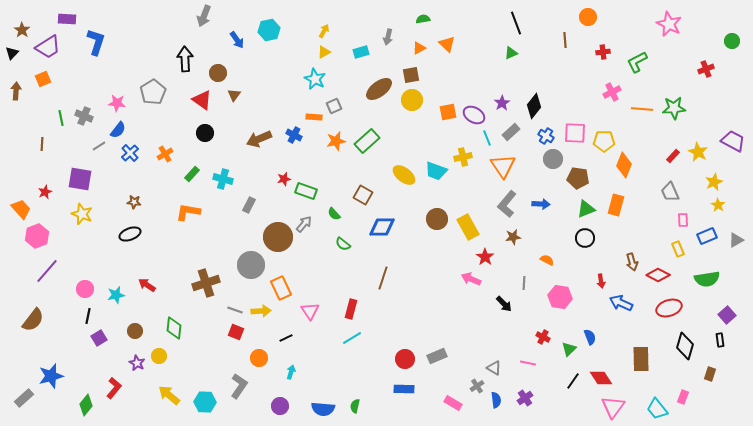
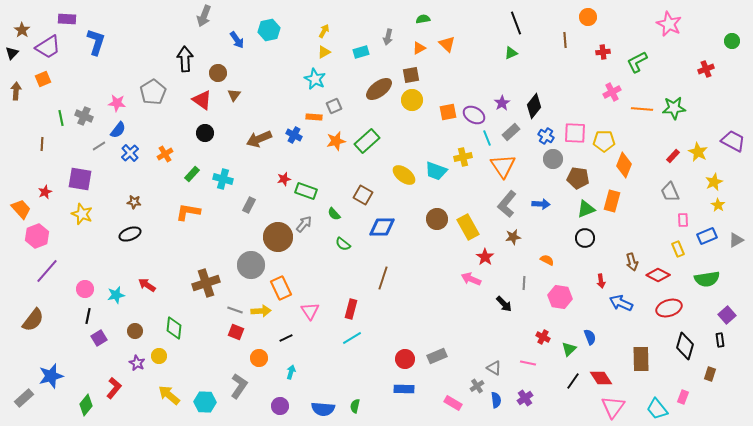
orange rectangle at (616, 205): moved 4 px left, 4 px up
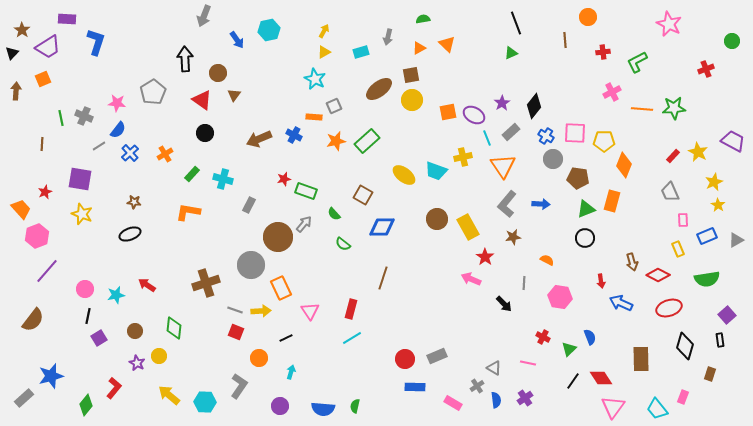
blue rectangle at (404, 389): moved 11 px right, 2 px up
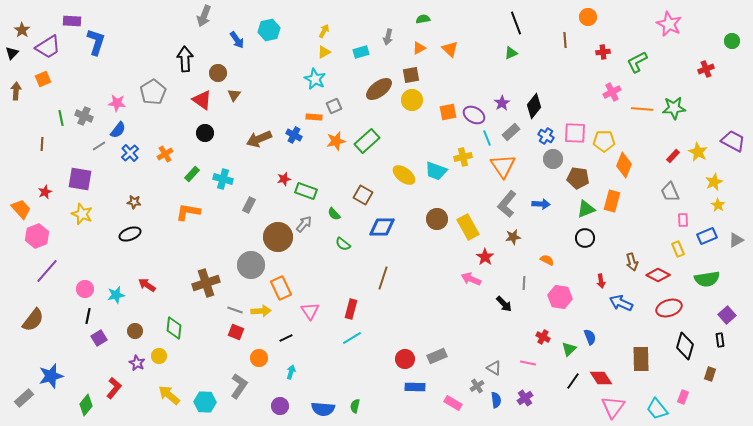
purple rectangle at (67, 19): moved 5 px right, 2 px down
orange triangle at (447, 44): moved 3 px right, 5 px down
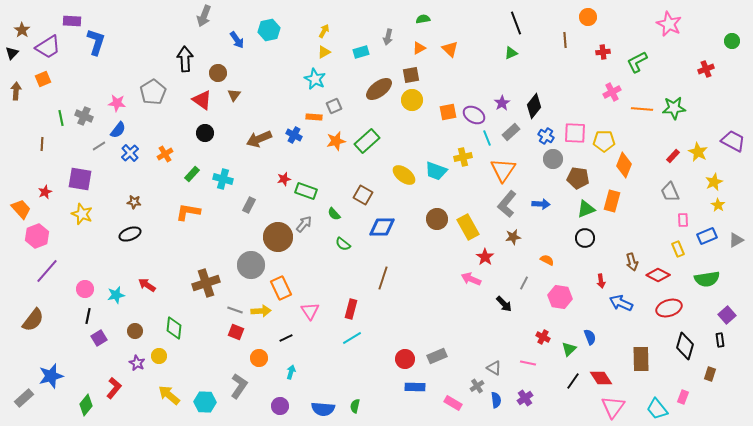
orange triangle at (503, 166): moved 4 px down; rotated 8 degrees clockwise
gray line at (524, 283): rotated 24 degrees clockwise
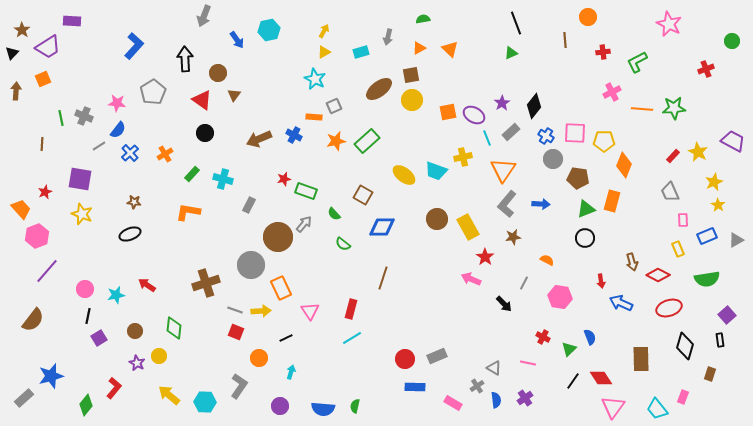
blue L-shape at (96, 42): moved 38 px right, 4 px down; rotated 24 degrees clockwise
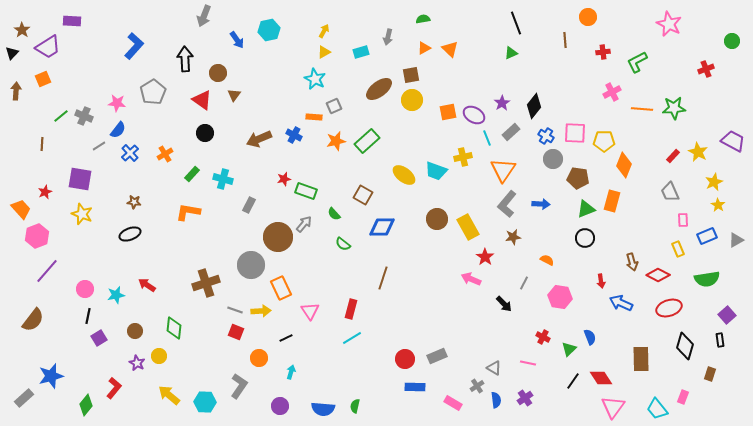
orange triangle at (419, 48): moved 5 px right
green line at (61, 118): moved 2 px up; rotated 63 degrees clockwise
